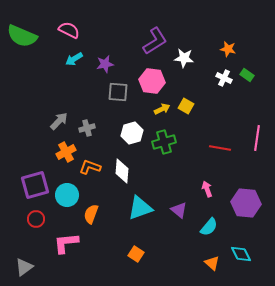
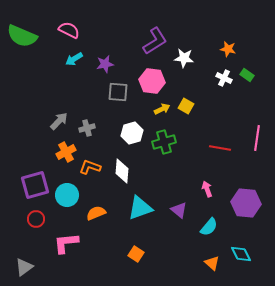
orange semicircle: moved 5 px right, 1 px up; rotated 48 degrees clockwise
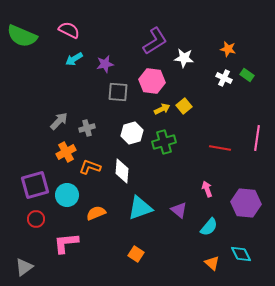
yellow square: moved 2 px left; rotated 21 degrees clockwise
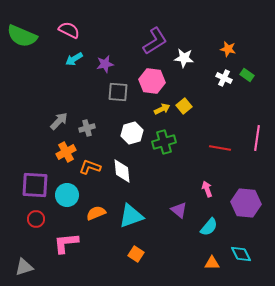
white diamond: rotated 10 degrees counterclockwise
purple square: rotated 20 degrees clockwise
cyan triangle: moved 9 px left, 8 px down
orange triangle: rotated 42 degrees counterclockwise
gray triangle: rotated 18 degrees clockwise
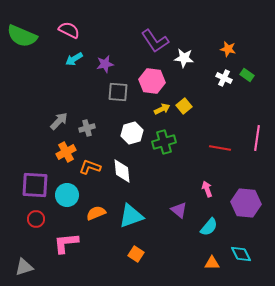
purple L-shape: rotated 88 degrees clockwise
